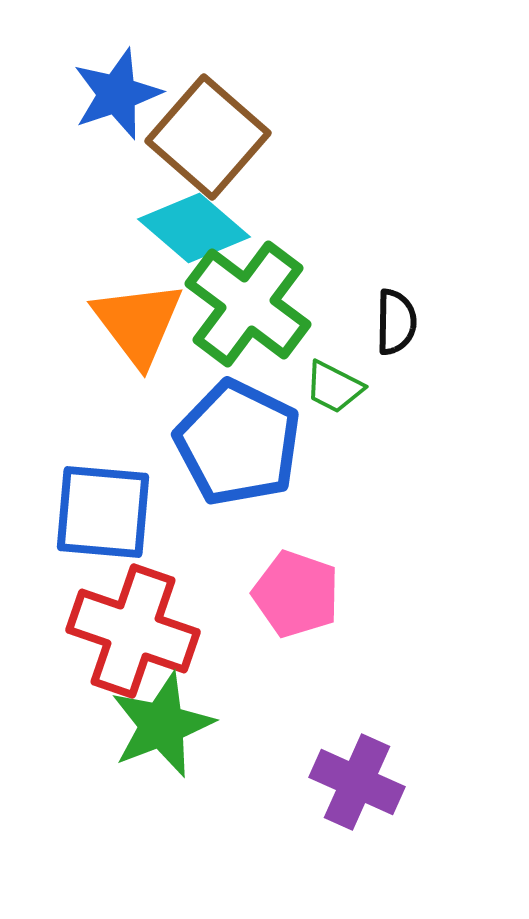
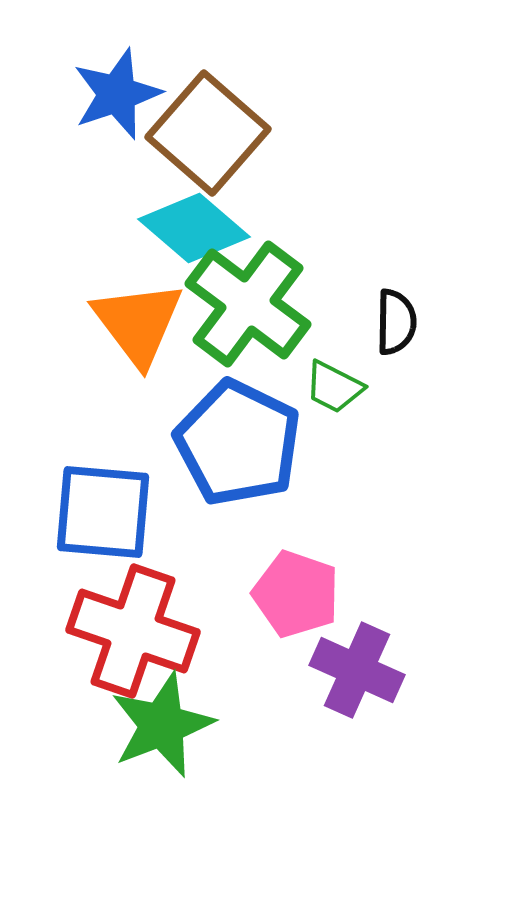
brown square: moved 4 px up
purple cross: moved 112 px up
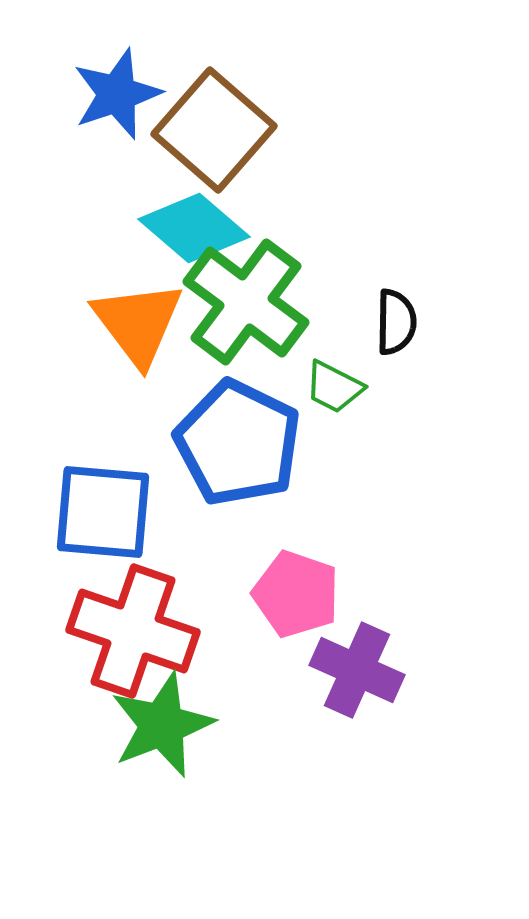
brown square: moved 6 px right, 3 px up
green cross: moved 2 px left, 2 px up
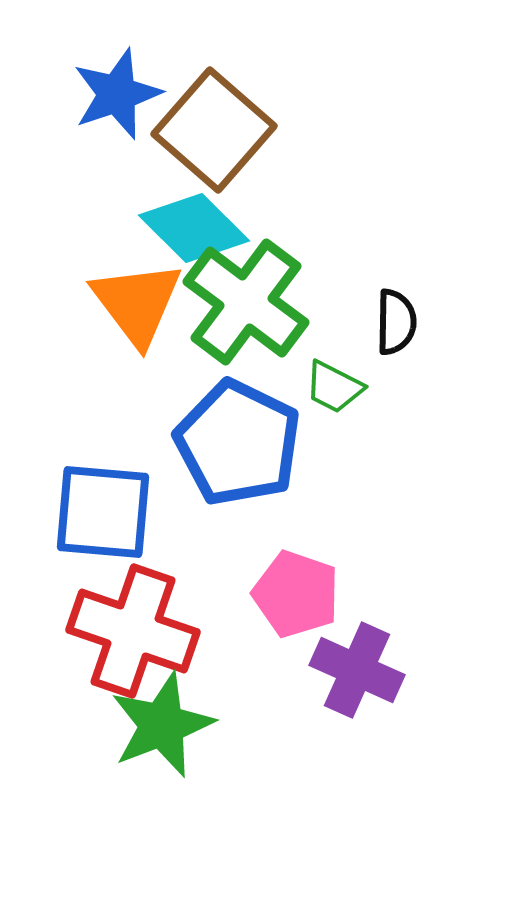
cyan diamond: rotated 4 degrees clockwise
orange triangle: moved 1 px left, 20 px up
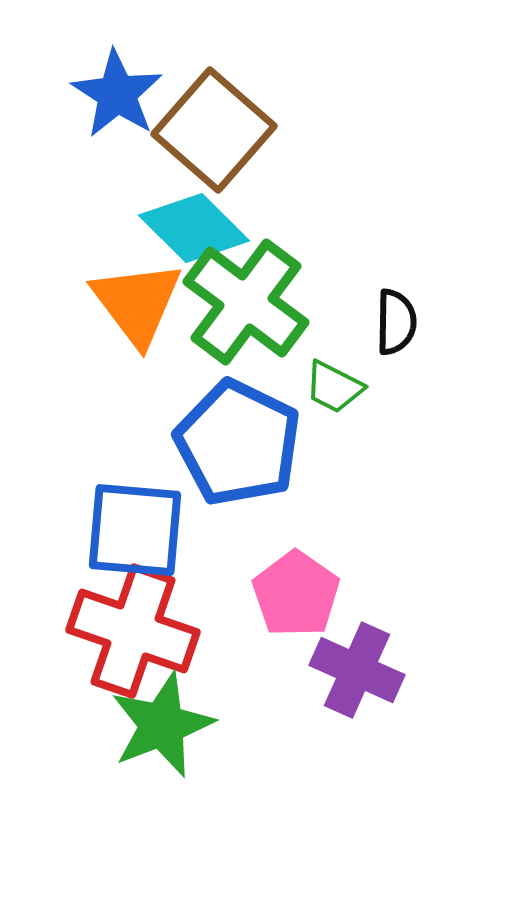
blue star: rotated 20 degrees counterclockwise
blue square: moved 32 px right, 18 px down
pink pentagon: rotated 16 degrees clockwise
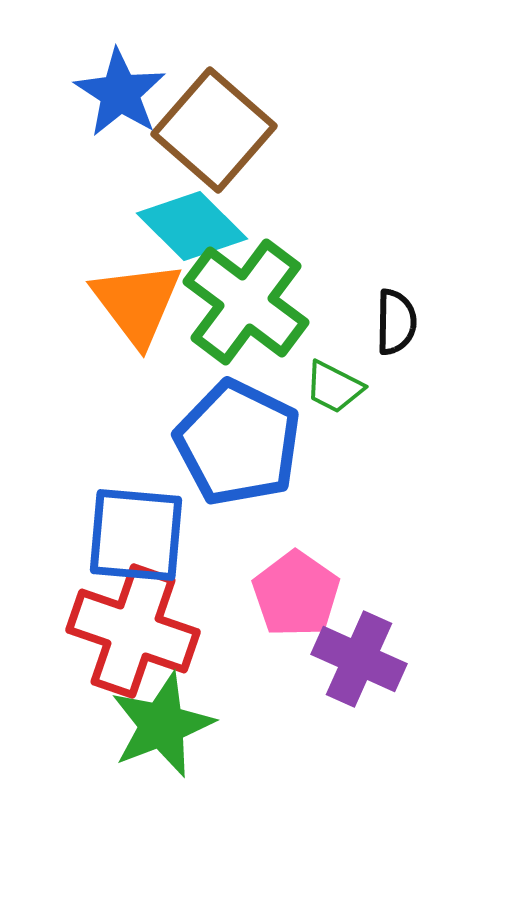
blue star: moved 3 px right, 1 px up
cyan diamond: moved 2 px left, 2 px up
blue square: moved 1 px right, 5 px down
purple cross: moved 2 px right, 11 px up
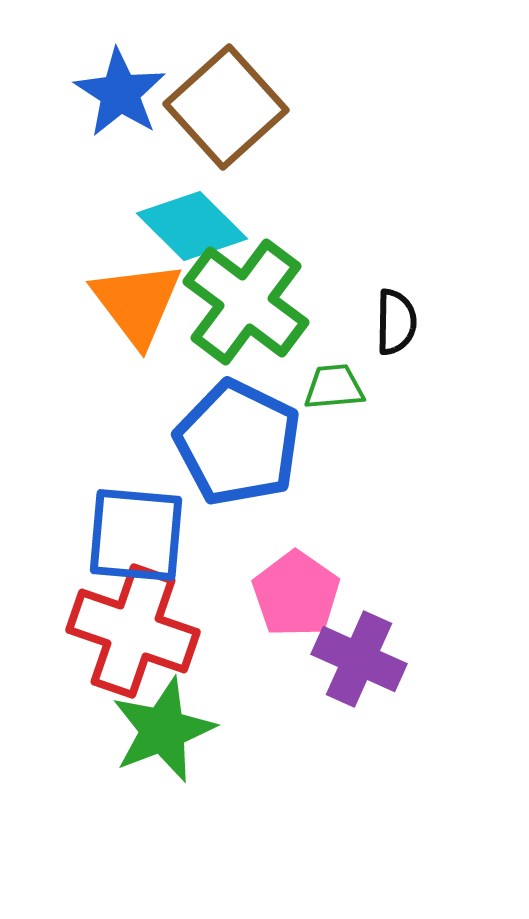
brown square: moved 12 px right, 23 px up; rotated 7 degrees clockwise
green trapezoid: rotated 148 degrees clockwise
green star: moved 1 px right, 5 px down
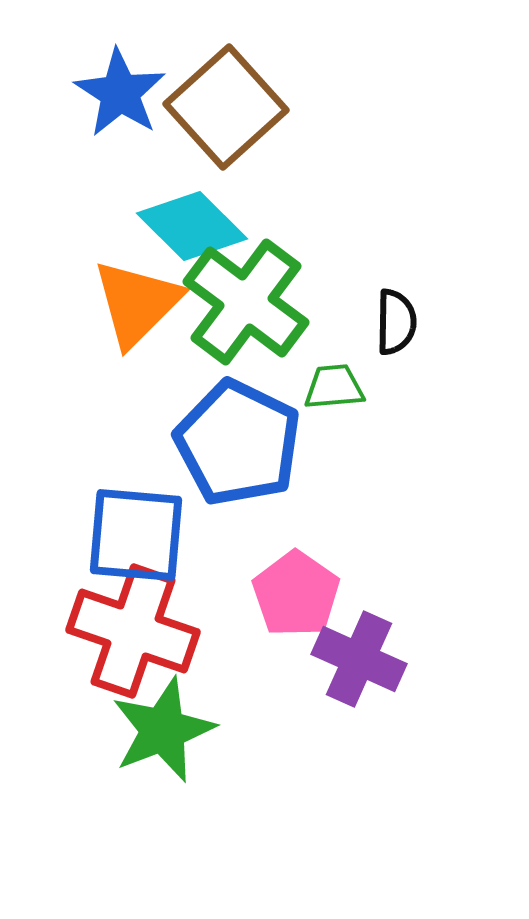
orange triangle: rotated 22 degrees clockwise
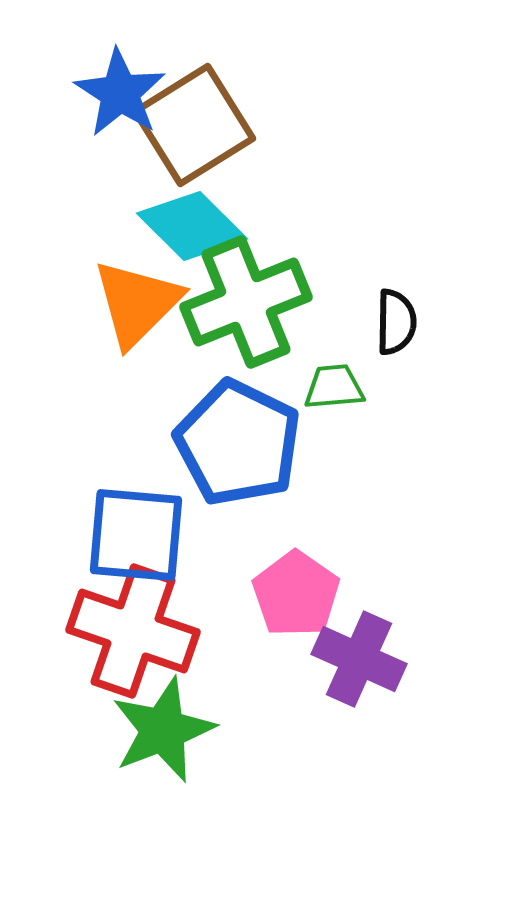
brown square: moved 32 px left, 18 px down; rotated 10 degrees clockwise
green cross: rotated 31 degrees clockwise
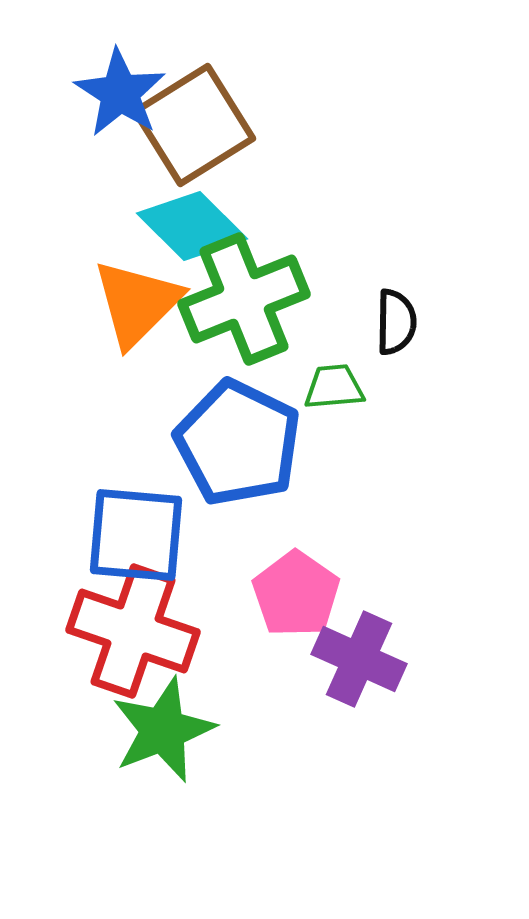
green cross: moved 2 px left, 3 px up
